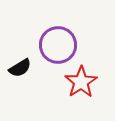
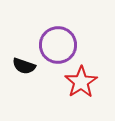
black semicircle: moved 4 px right, 2 px up; rotated 50 degrees clockwise
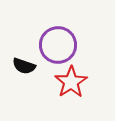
red star: moved 10 px left
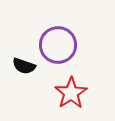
red star: moved 11 px down
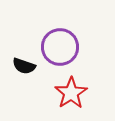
purple circle: moved 2 px right, 2 px down
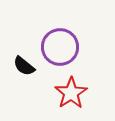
black semicircle: rotated 20 degrees clockwise
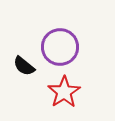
red star: moved 7 px left, 1 px up
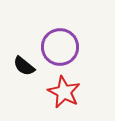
red star: rotated 12 degrees counterclockwise
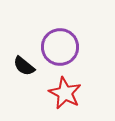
red star: moved 1 px right, 1 px down
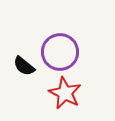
purple circle: moved 5 px down
